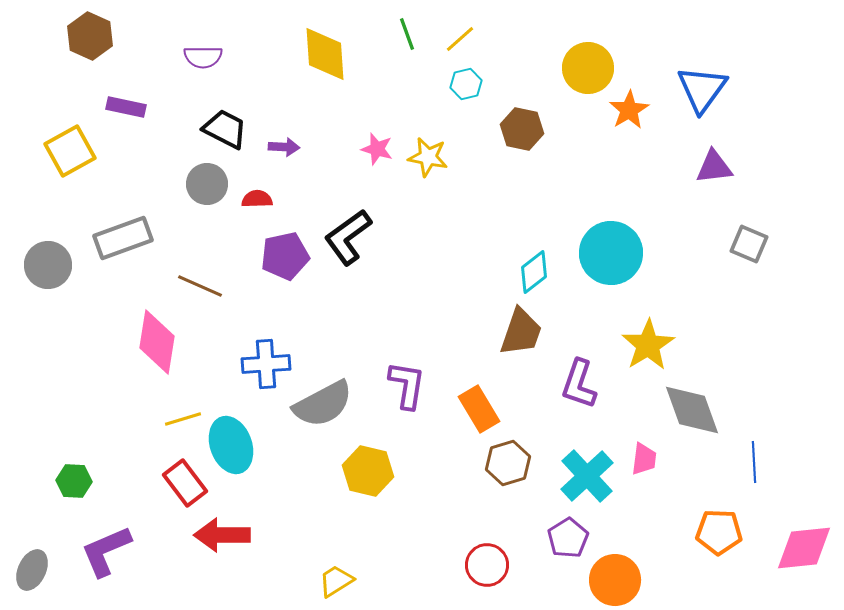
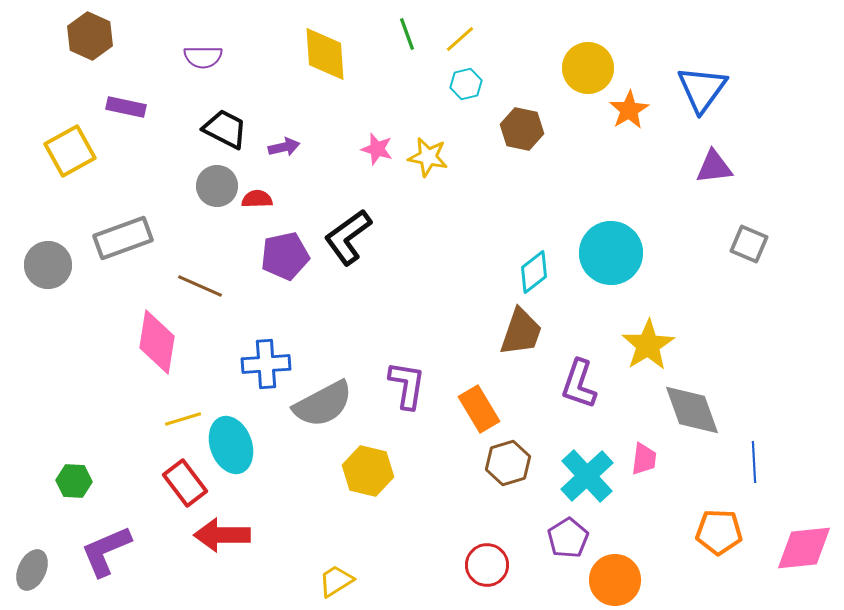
purple arrow at (284, 147): rotated 16 degrees counterclockwise
gray circle at (207, 184): moved 10 px right, 2 px down
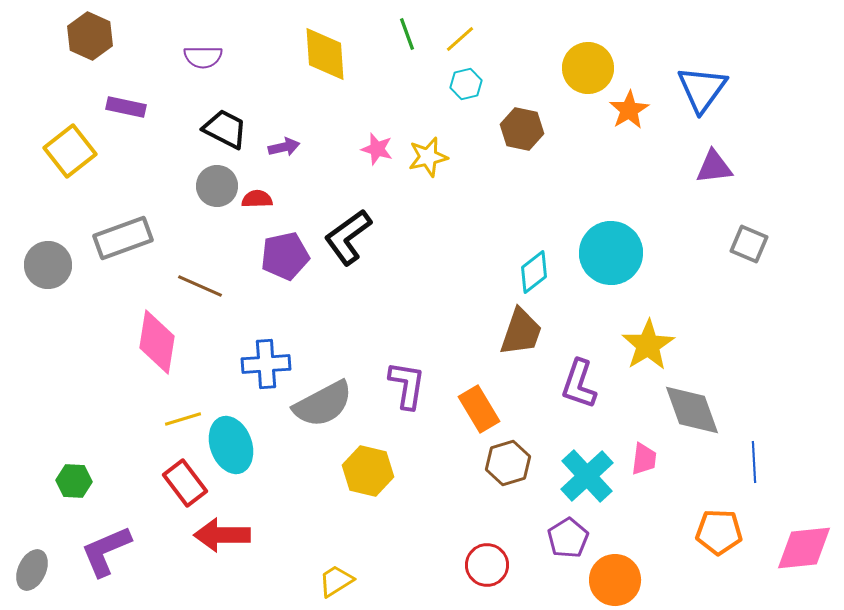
yellow square at (70, 151): rotated 9 degrees counterclockwise
yellow star at (428, 157): rotated 24 degrees counterclockwise
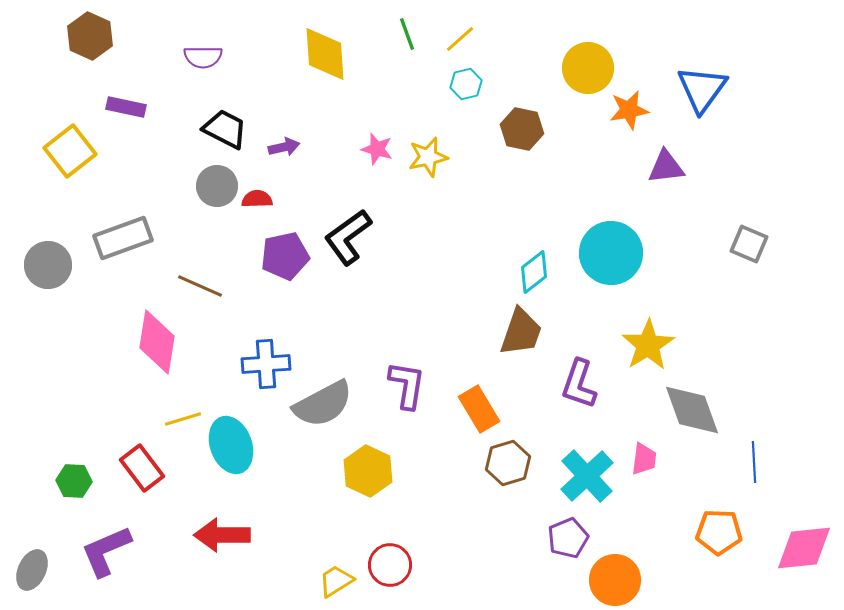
orange star at (629, 110): rotated 21 degrees clockwise
purple triangle at (714, 167): moved 48 px left
yellow hexagon at (368, 471): rotated 12 degrees clockwise
red rectangle at (185, 483): moved 43 px left, 15 px up
purple pentagon at (568, 538): rotated 9 degrees clockwise
red circle at (487, 565): moved 97 px left
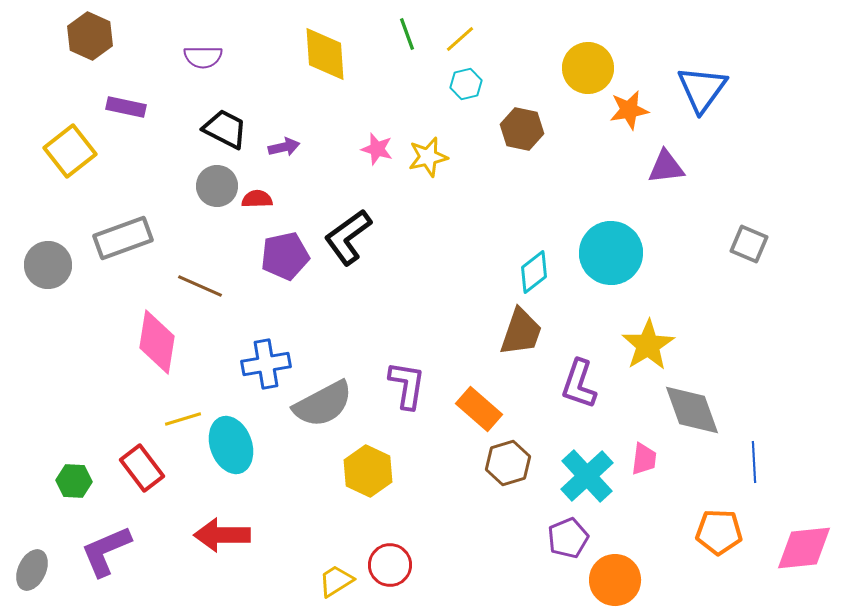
blue cross at (266, 364): rotated 6 degrees counterclockwise
orange rectangle at (479, 409): rotated 18 degrees counterclockwise
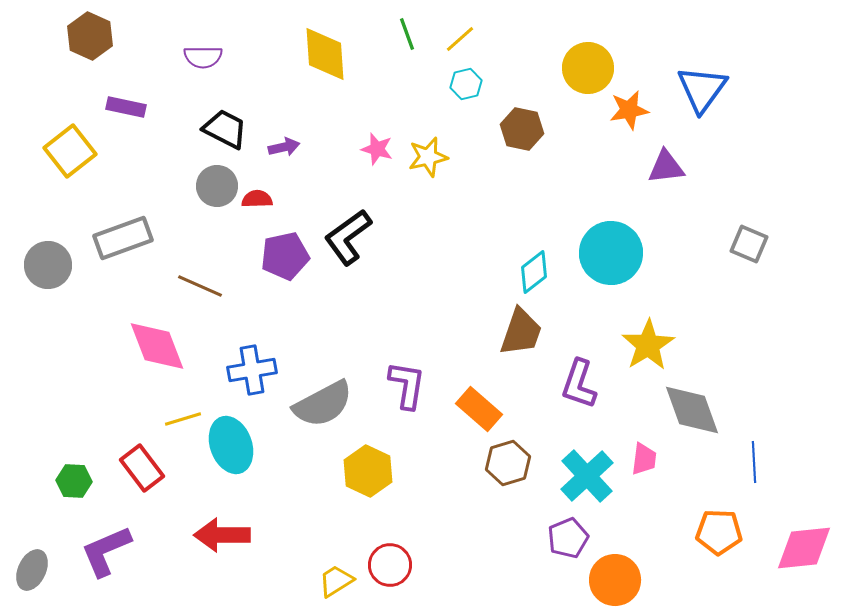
pink diamond at (157, 342): moved 4 px down; rotated 30 degrees counterclockwise
blue cross at (266, 364): moved 14 px left, 6 px down
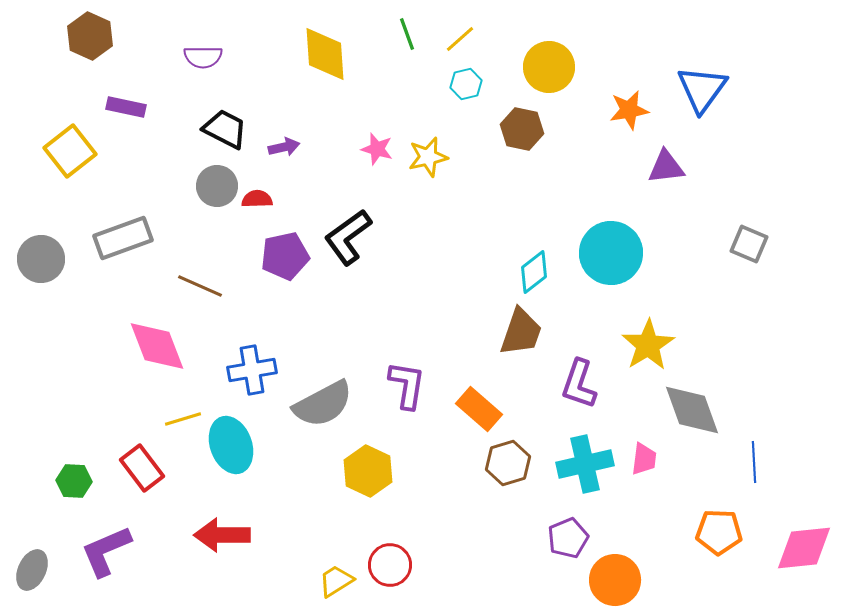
yellow circle at (588, 68): moved 39 px left, 1 px up
gray circle at (48, 265): moved 7 px left, 6 px up
cyan cross at (587, 476): moved 2 px left, 12 px up; rotated 30 degrees clockwise
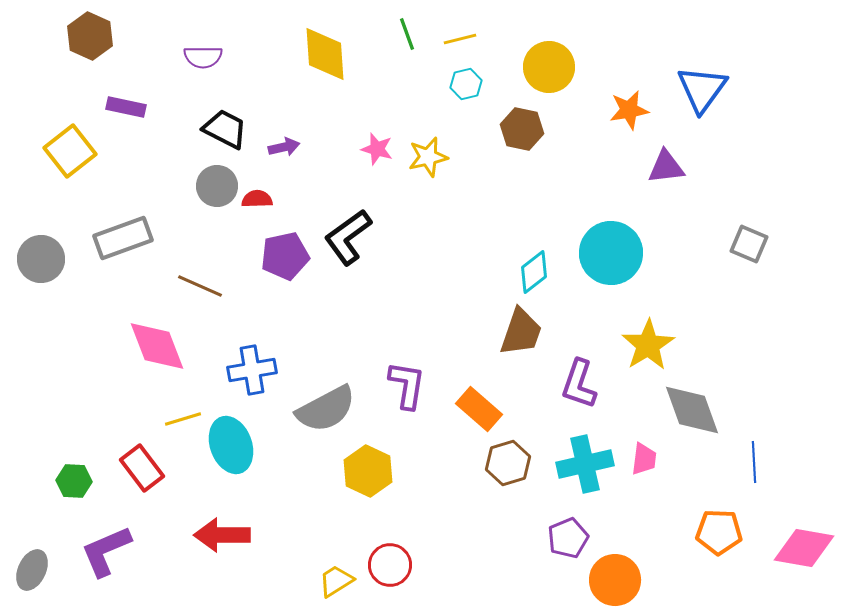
yellow line at (460, 39): rotated 28 degrees clockwise
gray semicircle at (323, 404): moved 3 px right, 5 px down
pink diamond at (804, 548): rotated 16 degrees clockwise
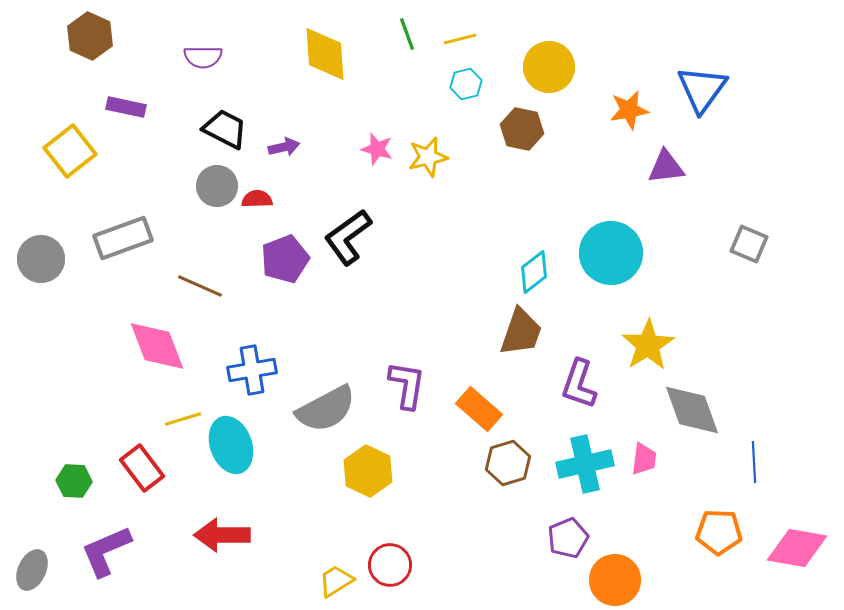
purple pentagon at (285, 256): moved 3 px down; rotated 9 degrees counterclockwise
pink diamond at (804, 548): moved 7 px left
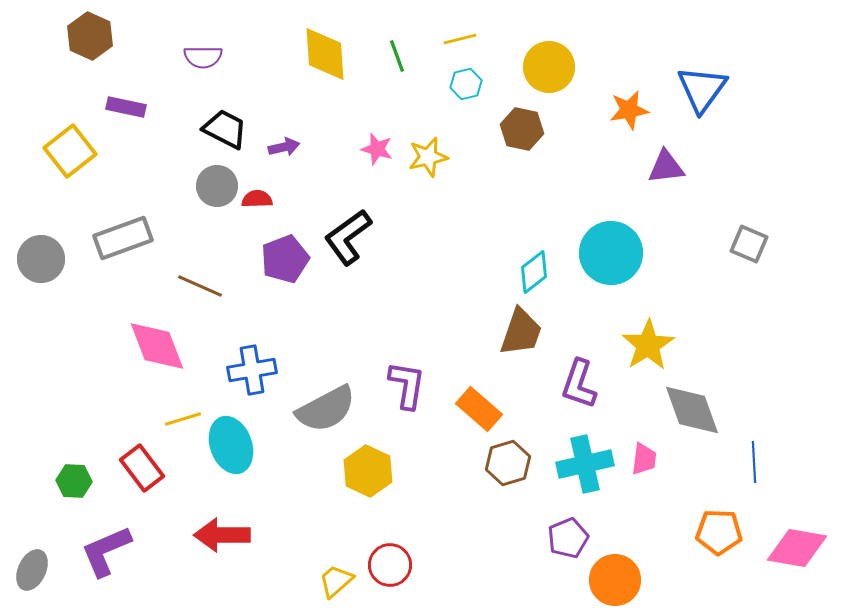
green line at (407, 34): moved 10 px left, 22 px down
yellow trapezoid at (336, 581): rotated 9 degrees counterclockwise
